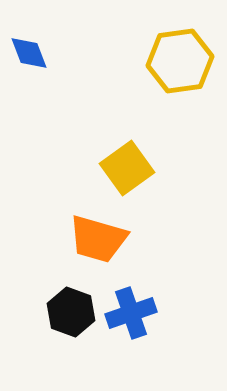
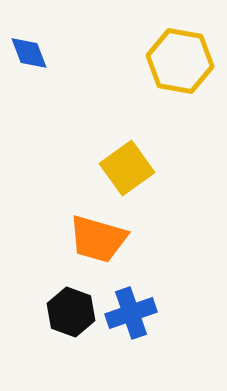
yellow hexagon: rotated 18 degrees clockwise
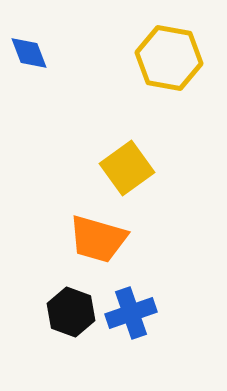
yellow hexagon: moved 11 px left, 3 px up
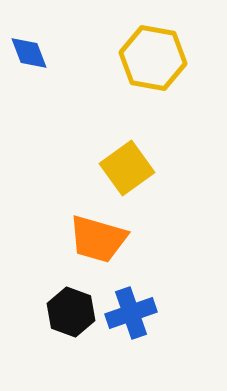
yellow hexagon: moved 16 px left
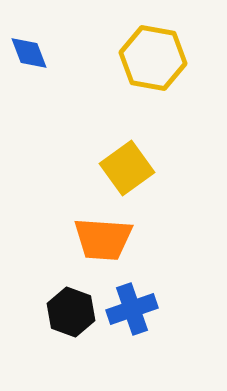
orange trapezoid: moved 5 px right; rotated 12 degrees counterclockwise
blue cross: moved 1 px right, 4 px up
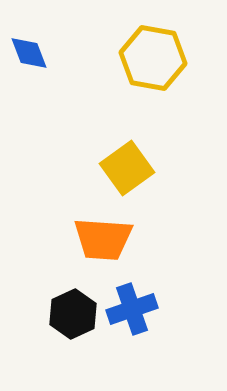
black hexagon: moved 2 px right, 2 px down; rotated 15 degrees clockwise
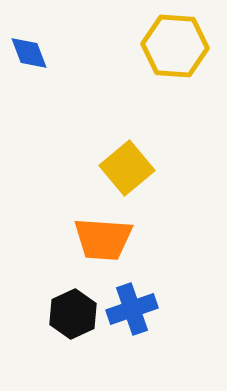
yellow hexagon: moved 22 px right, 12 px up; rotated 6 degrees counterclockwise
yellow square: rotated 4 degrees counterclockwise
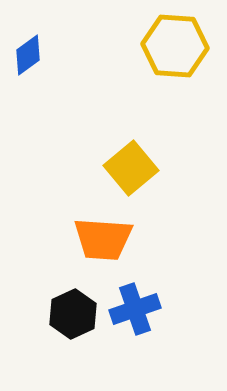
blue diamond: moved 1 px left, 2 px down; rotated 75 degrees clockwise
yellow square: moved 4 px right
blue cross: moved 3 px right
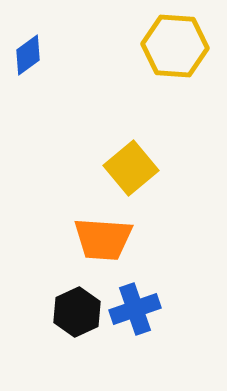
black hexagon: moved 4 px right, 2 px up
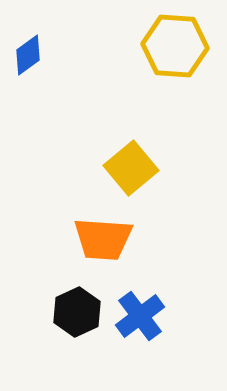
blue cross: moved 5 px right, 7 px down; rotated 18 degrees counterclockwise
